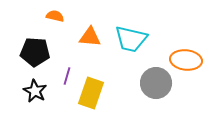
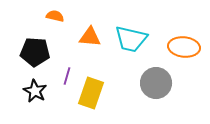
orange ellipse: moved 2 px left, 13 px up
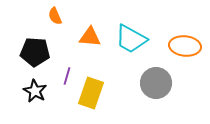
orange semicircle: rotated 126 degrees counterclockwise
cyan trapezoid: rotated 16 degrees clockwise
orange ellipse: moved 1 px right, 1 px up
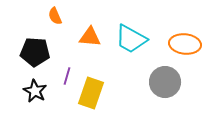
orange ellipse: moved 2 px up
gray circle: moved 9 px right, 1 px up
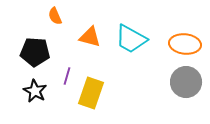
orange triangle: rotated 10 degrees clockwise
gray circle: moved 21 px right
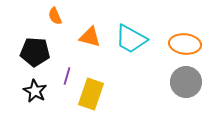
yellow rectangle: moved 1 px down
